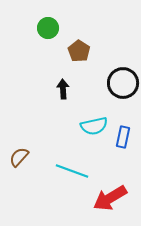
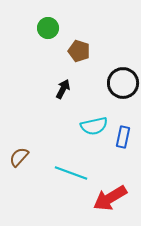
brown pentagon: rotated 15 degrees counterclockwise
black arrow: rotated 30 degrees clockwise
cyan line: moved 1 px left, 2 px down
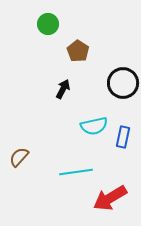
green circle: moved 4 px up
brown pentagon: moved 1 px left; rotated 15 degrees clockwise
cyan line: moved 5 px right, 1 px up; rotated 28 degrees counterclockwise
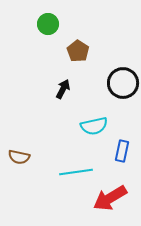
blue rectangle: moved 1 px left, 14 px down
brown semicircle: rotated 120 degrees counterclockwise
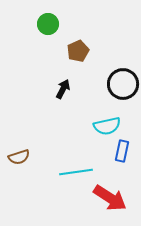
brown pentagon: rotated 15 degrees clockwise
black circle: moved 1 px down
cyan semicircle: moved 13 px right
brown semicircle: rotated 30 degrees counterclockwise
red arrow: rotated 116 degrees counterclockwise
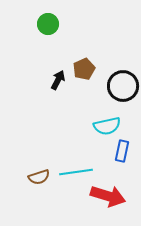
brown pentagon: moved 6 px right, 18 px down
black circle: moved 2 px down
black arrow: moved 5 px left, 9 px up
brown semicircle: moved 20 px right, 20 px down
red arrow: moved 2 px left, 2 px up; rotated 16 degrees counterclockwise
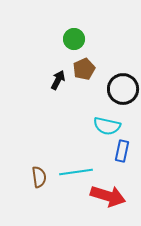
green circle: moved 26 px right, 15 px down
black circle: moved 3 px down
cyan semicircle: rotated 24 degrees clockwise
brown semicircle: rotated 80 degrees counterclockwise
